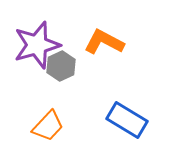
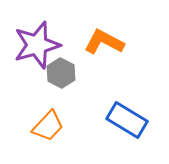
gray hexagon: moved 7 px down; rotated 8 degrees counterclockwise
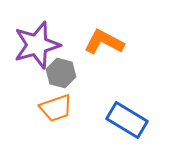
gray hexagon: rotated 12 degrees counterclockwise
orange trapezoid: moved 8 px right, 18 px up; rotated 28 degrees clockwise
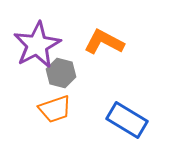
purple star: rotated 12 degrees counterclockwise
orange trapezoid: moved 1 px left, 1 px down
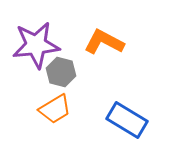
purple star: moved 1 px left; rotated 21 degrees clockwise
gray hexagon: moved 1 px up
orange trapezoid: rotated 12 degrees counterclockwise
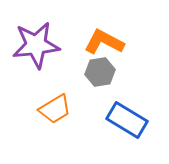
gray hexagon: moved 39 px right; rotated 24 degrees counterclockwise
